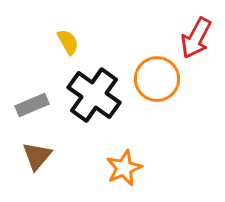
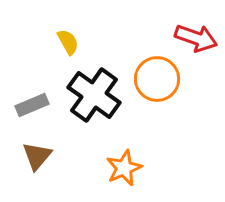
red arrow: rotated 99 degrees counterclockwise
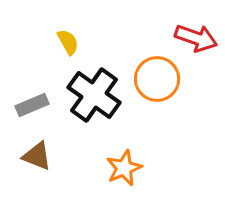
brown triangle: rotated 48 degrees counterclockwise
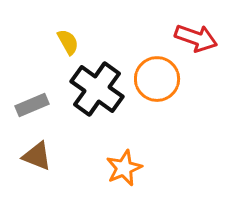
black cross: moved 3 px right, 6 px up
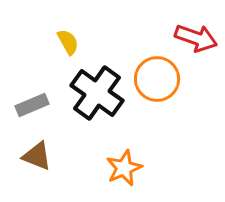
black cross: moved 4 px down
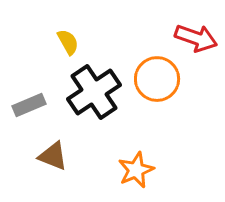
black cross: moved 3 px left, 1 px up; rotated 20 degrees clockwise
gray rectangle: moved 3 px left
brown triangle: moved 16 px right
orange star: moved 12 px right, 2 px down
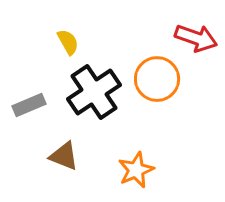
brown triangle: moved 11 px right
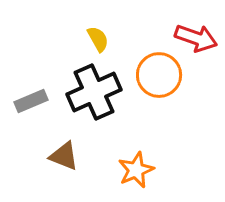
yellow semicircle: moved 30 px right, 3 px up
orange circle: moved 2 px right, 4 px up
black cross: rotated 10 degrees clockwise
gray rectangle: moved 2 px right, 4 px up
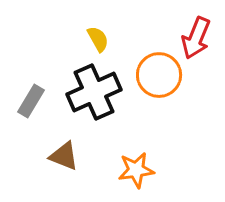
red arrow: rotated 93 degrees clockwise
gray rectangle: rotated 36 degrees counterclockwise
orange star: rotated 15 degrees clockwise
